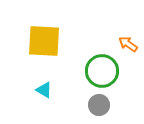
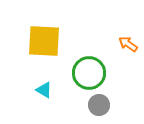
green circle: moved 13 px left, 2 px down
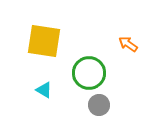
yellow square: rotated 6 degrees clockwise
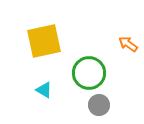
yellow square: rotated 21 degrees counterclockwise
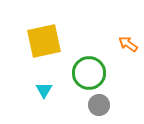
cyan triangle: rotated 30 degrees clockwise
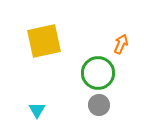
orange arrow: moved 7 px left; rotated 78 degrees clockwise
green circle: moved 9 px right
cyan triangle: moved 7 px left, 20 px down
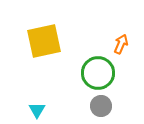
gray circle: moved 2 px right, 1 px down
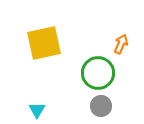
yellow square: moved 2 px down
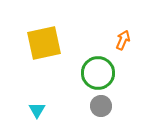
orange arrow: moved 2 px right, 4 px up
